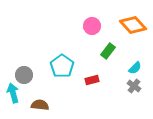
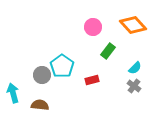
pink circle: moved 1 px right, 1 px down
gray circle: moved 18 px right
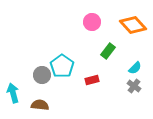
pink circle: moved 1 px left, 5 px up
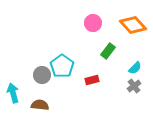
pink circle: moved 1 px right, 1 px down
gray cross: rotated 16 degrees clockwise
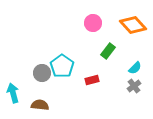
gray circle: moved 2 px up
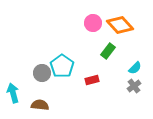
orange diamond: moved 13 px left
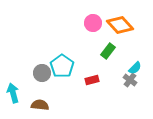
gray cross: moved 4 px left, 6 px up; rotated 16 degrees counterclockwise
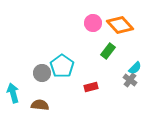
red rectangle: moved 1 px left, 7 px down
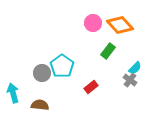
red rectangle: rotated 24 degrees counterclockwise
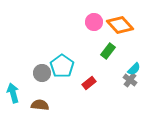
pink circle: moved 1 px right, 1 px up
cyan semicircle: moved 1 px left, 1 px down
red rectangle: moved 2 px left, 4 px up
